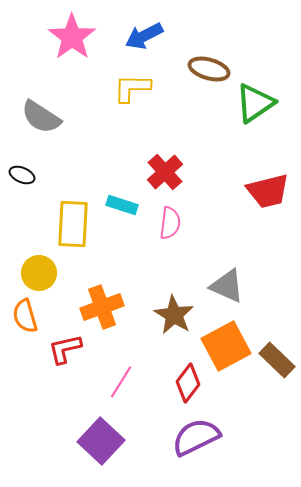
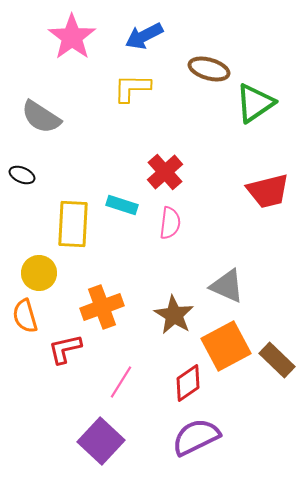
red diamond: rotated 18 degrees clockwise
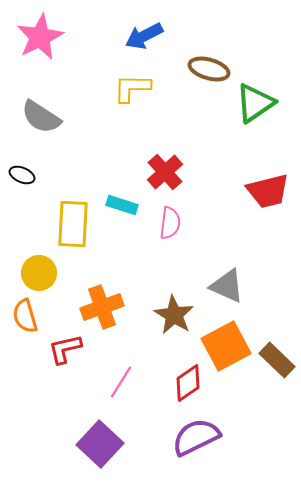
pink star: moved 32 px left; rotated 9 degrees clockwise
purple square: moved 1 px left, 3 px down
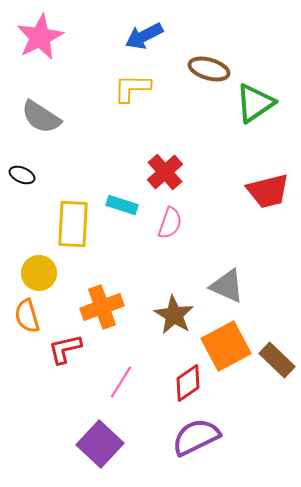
pink semicircle: rotated 12 degrees clockwise
orange semicircle: moved 2 px right
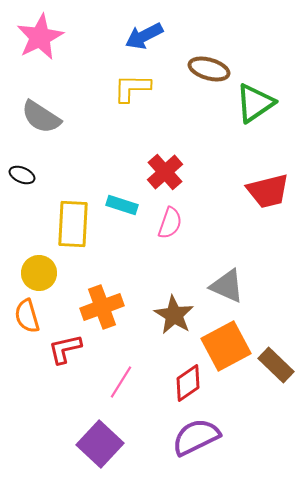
brown rectangle: moved 1 px left, 5 px down
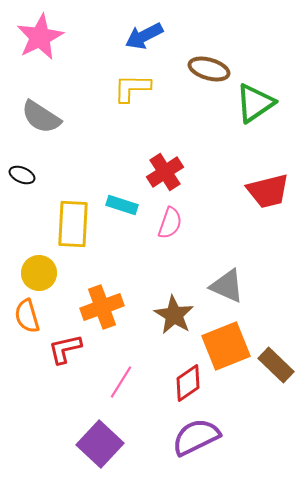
red cross: rotated 9 degrees clockwise
orange square: rotated 6 degrees clockwise
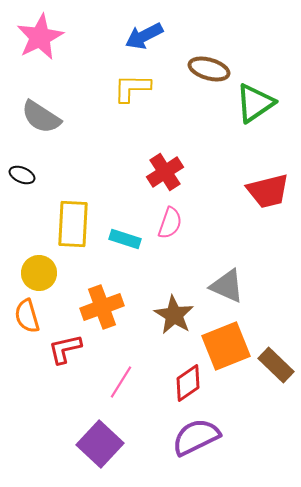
cyan rectangle: moved 3 px right, 34 px down
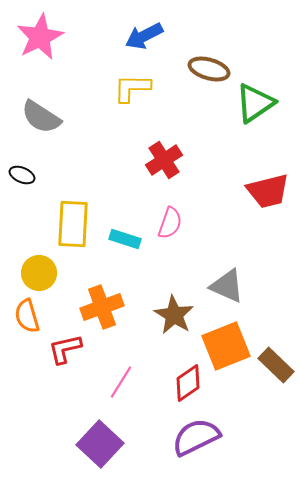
red cross: moved 1 px left, 12 px up
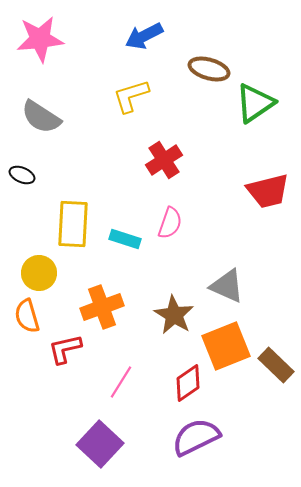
pink star: moved 2 px down; rotated 21 degrees clockwise
yellow L-shape: moved 1 px left, 8 px down; rotated 18 degrees counterclockwise
